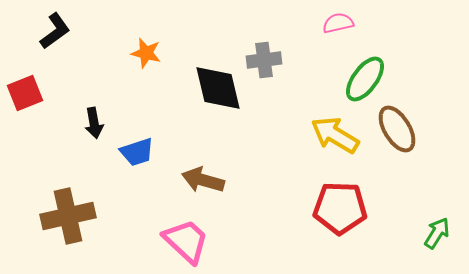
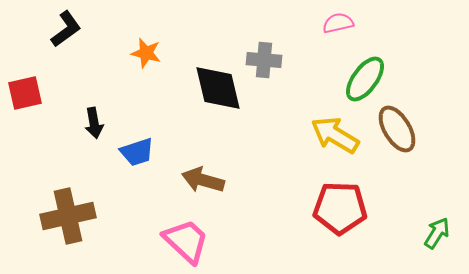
black L-shape: moved 11 px right, 2 px up
gray cross: rotated 12 degrees clockwise
red square: rotated 9 degrees clockwise
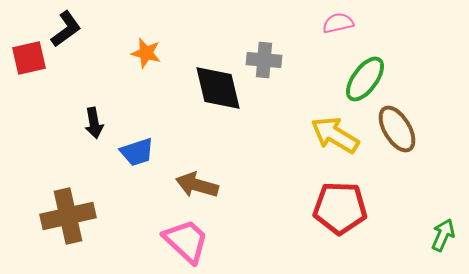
red square: moved 4 px right, 35 px up
brown arrow: moved 6 px left, 5 px down
green arrow: moved 6 px right, 2 px down; rotated 8 degrees counterclockwise
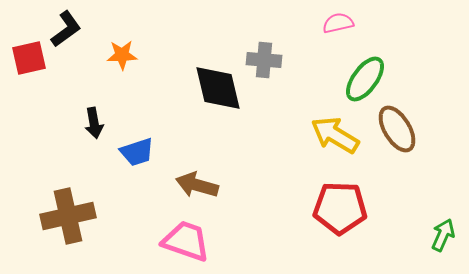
orange star: moved 24 px left, 2 px down; rotated 16 degrees counterclockwise
pink trapezoid: rotated 24 degrees counterclockwise
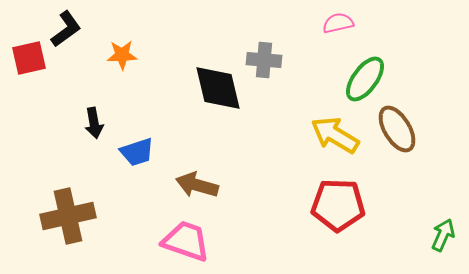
red pentagon: moved 2 px left, 3 px up
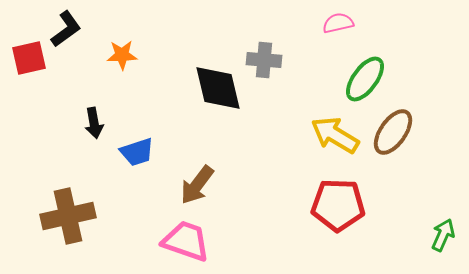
brown ellipse: moved 4 px left, 3 px down; rotated 66 degrees clockwise
brown arrow: rotated 69 degrees counterclockwise
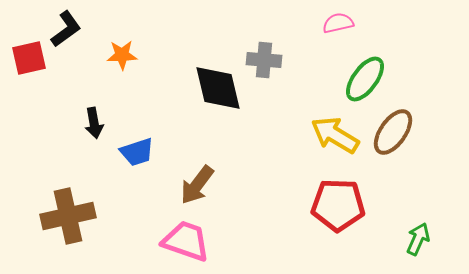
green arrow: moved 25 px left, 4 px down
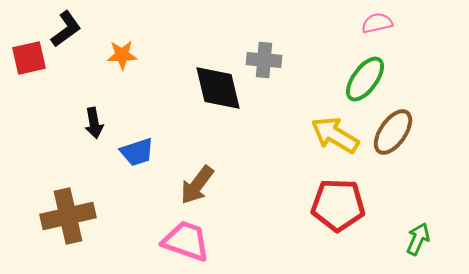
pink semicircle: moved 39 px right
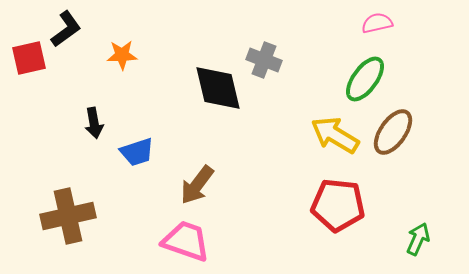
gray cross: rotated 16 degrees clockwise
red pentagon: rotated 4 degrees clockwise
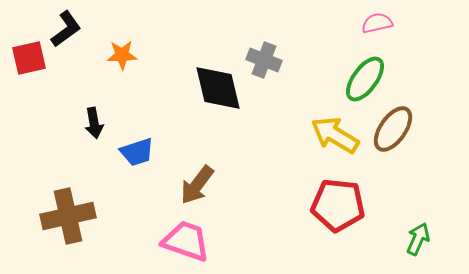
brown ellipse: moved 3 px up
